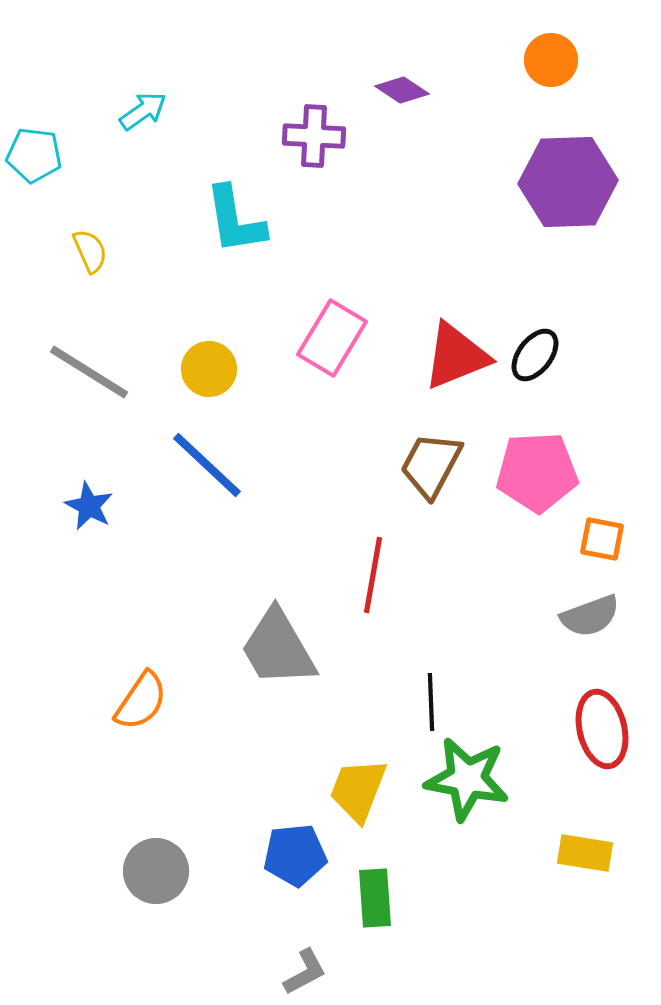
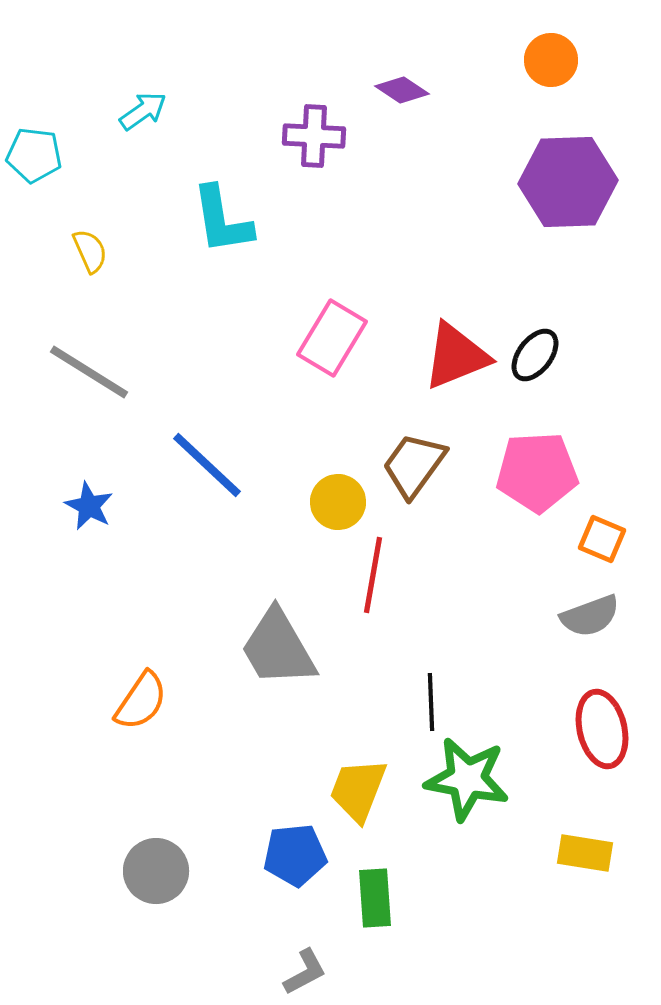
cyan L-shape: moved 13 px left
yellow circle: moved 129 px right, 133 px down
brown trapezoid: moved 17 px left; rotated 8 degrees clockwise
orange square: rotated 12 degrees clockwise
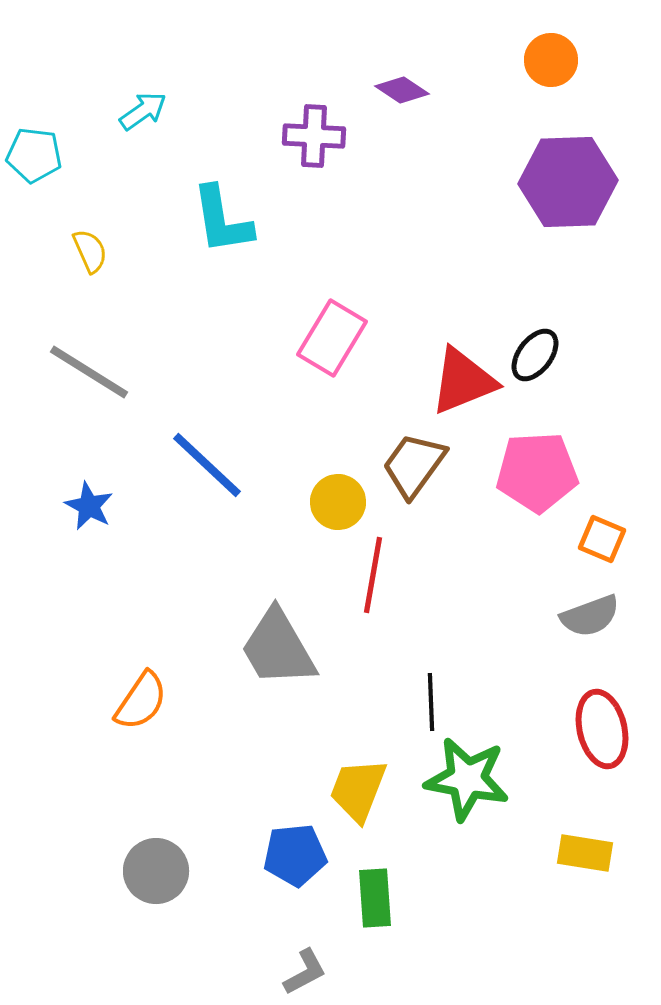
red triangle: moved 7 px right, 25 px down
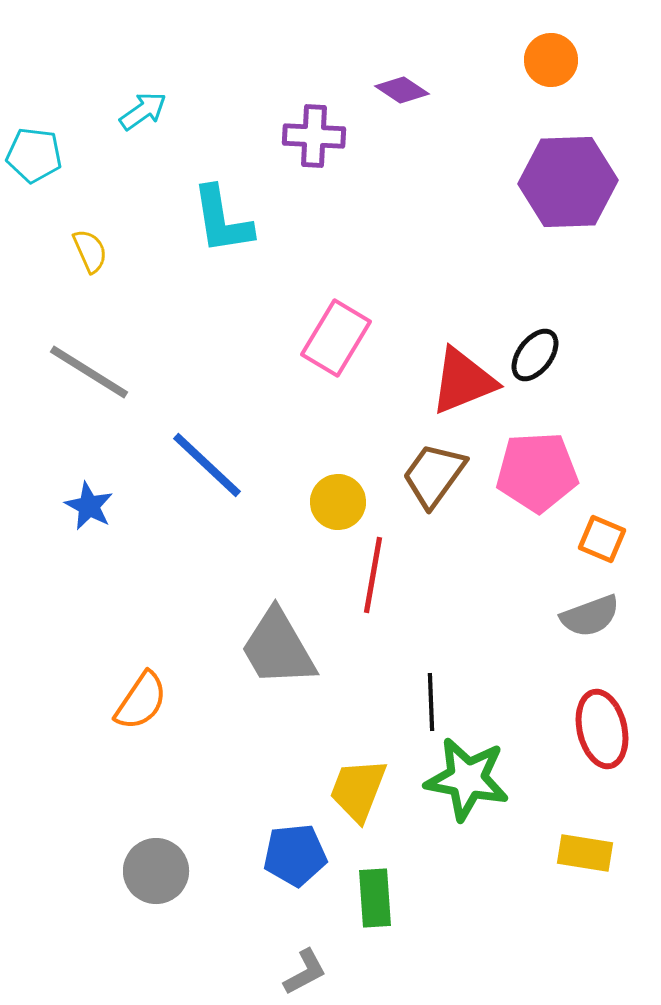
pink rectangle: moved 4 px right
brown trapezoid: moved 20 px right, 10 px down
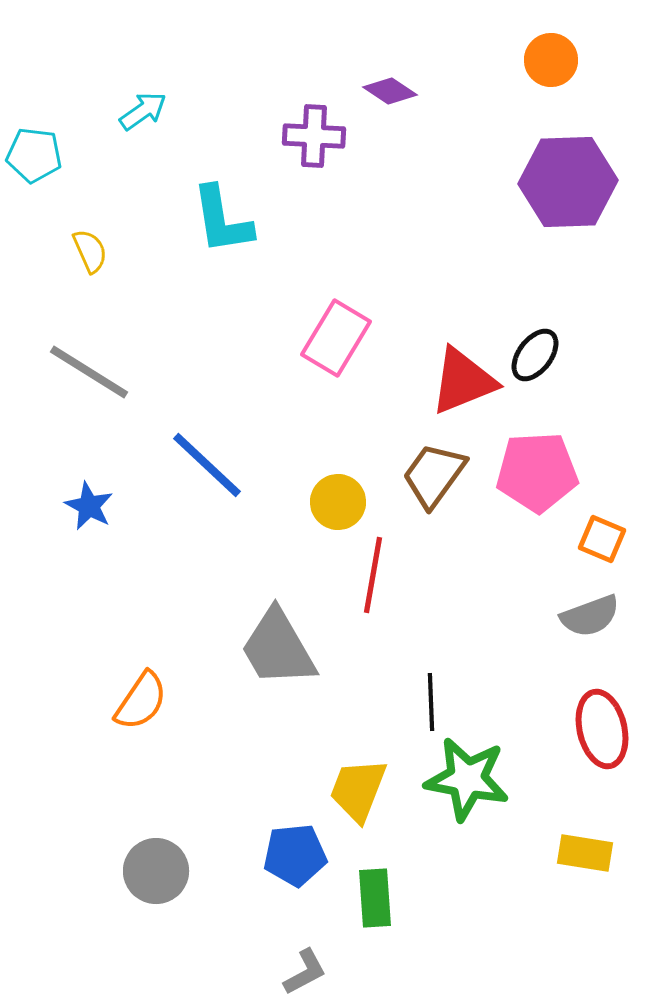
purple diamond: moved 12 px left, 1 px down
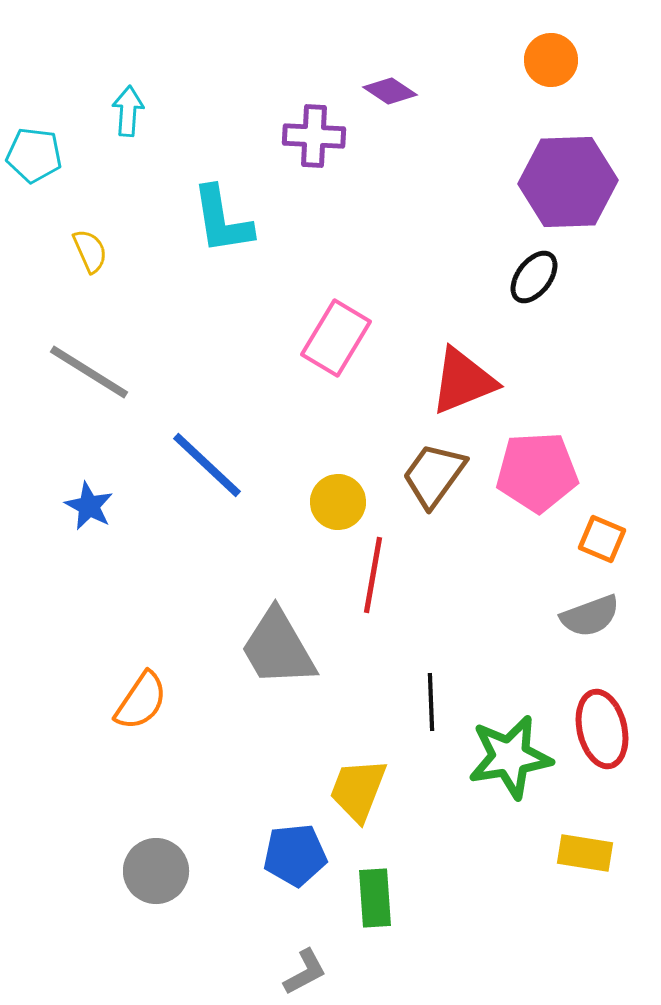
cyan arrow: moved 15 px left; rotated 51 degrees counterclockwise
black ellipse: moved 1 px left, 78 px up
green star: moved 43 px right, 22 px up; rotated 20 degrees counterclockwise
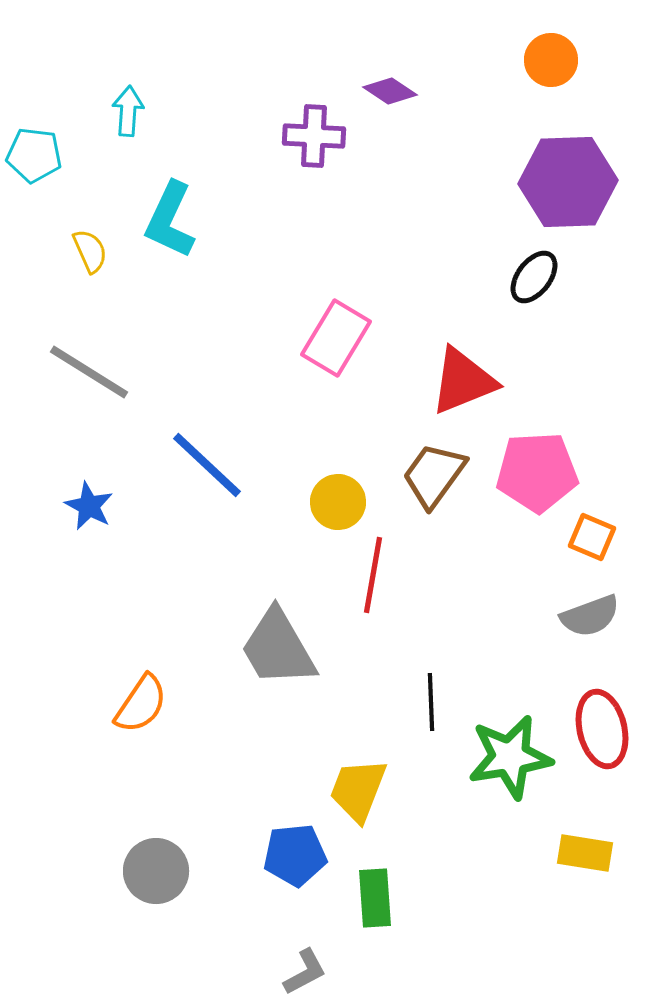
cyan L-shape: moved 52 px left; rotated 34 degrees clockwise
orange square: moved 10 px left, 2 px up
orange semicircle: moved 3 px down
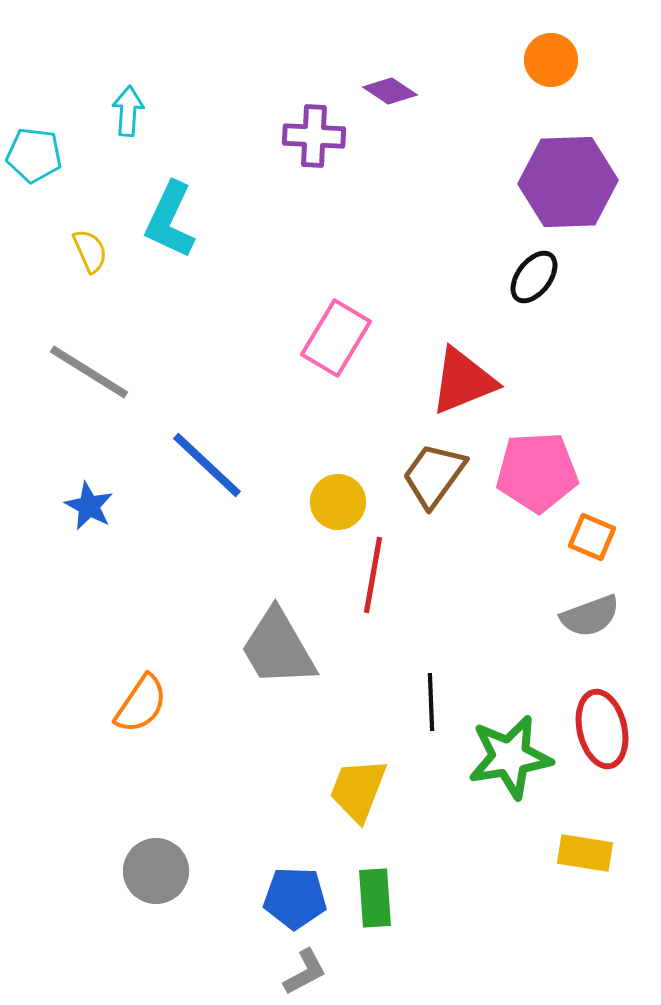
blue pentagon: moved 43 px down; rotated 8 degrees clockwise
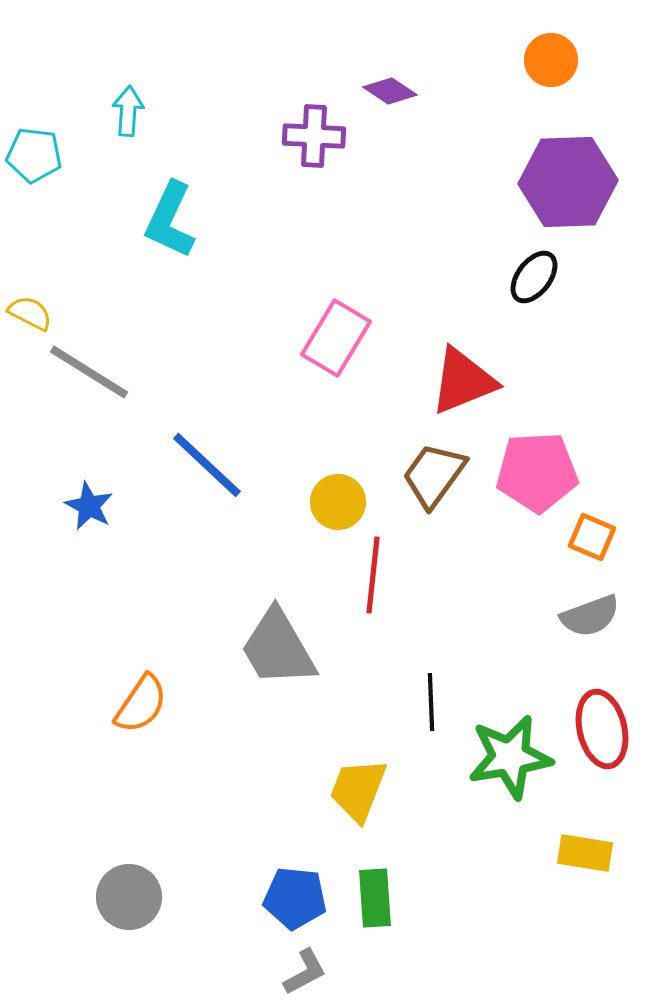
yellow semicircle: moved 60 px left, 62 px down; rotated 39 degrees counterclockwise
red line: rotated 4 degrees counterclockwise
gray circle: moved 27 px left, 26 px down
blue pentagon: rotated 4 degrees clockwise
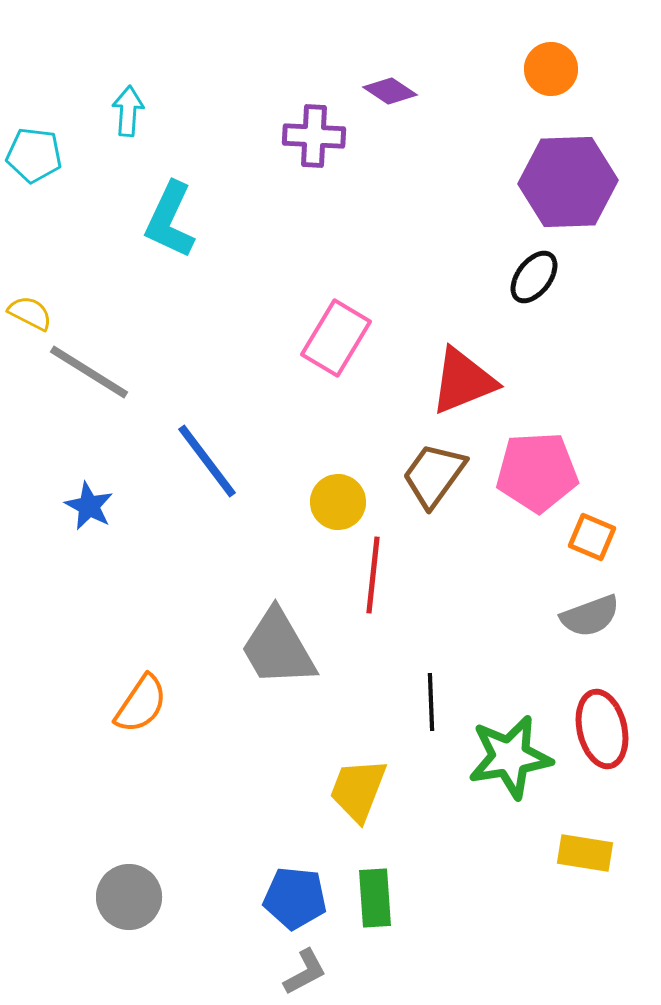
orange circle: moved 9 px down
blue line: moved 4 px up; rotated 10 degrees clockwise
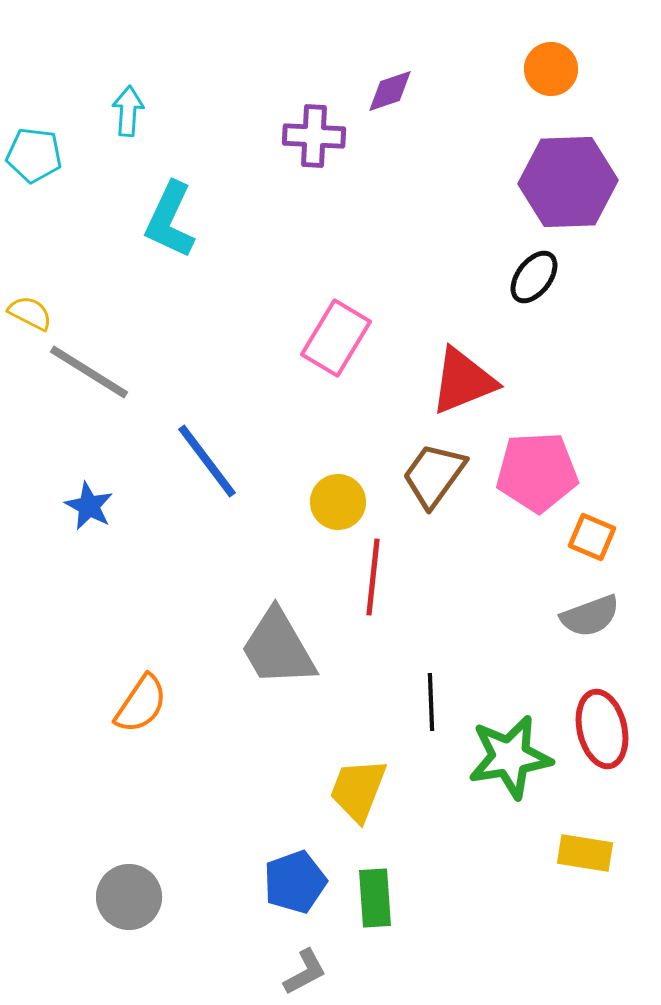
purple diamond: rotated 52 degrees counterclockwise
red line: moved 2 px down
blue pentagon: moved 16 px up; rotated 26 degrees counterclockwise
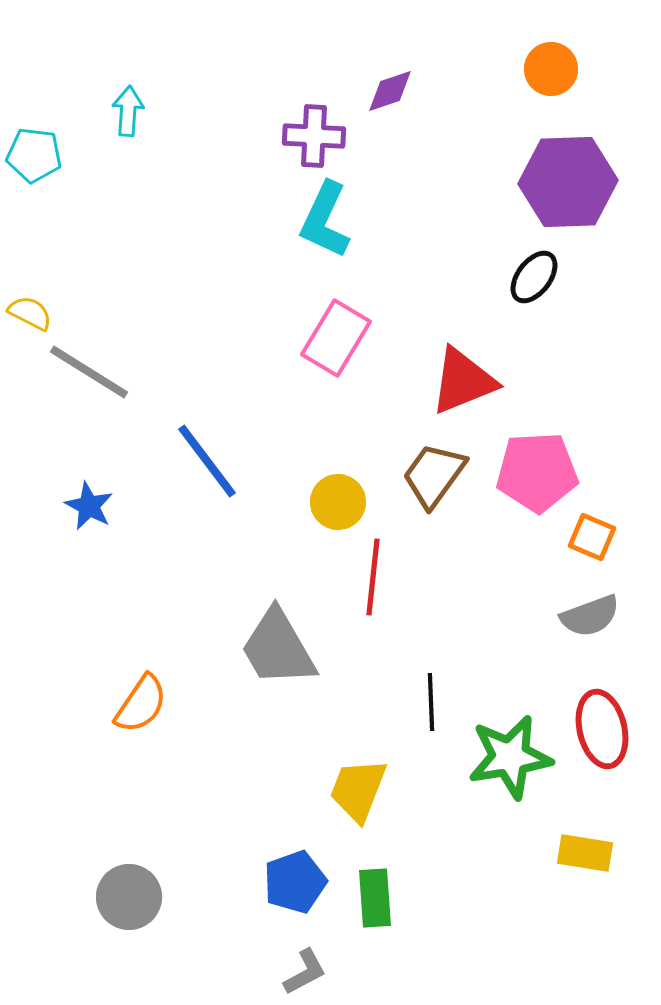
cyan L-shape: moved 155 px right
